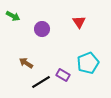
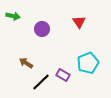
green arrow: rotated 16 degrees counterclockwise
black line: rotated 12 degrees counterclockwise
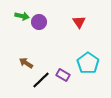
green arrow: moved 9 px right
purple circle: moved 3 px left, 7 px up
cyan pentagon: rotated 15 degrees counterclockwise
black line: moved 2 px up
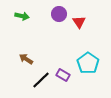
purple circle: moved 20 px right, 8 px up
brown arrow: moved 4 px up
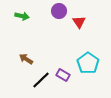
purple circle: moved 3 px up
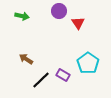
red triangle: moved 1 px left, 1 px down
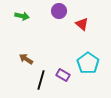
red triangle: moved 4 px right, 1 px down; rotated 16 degrees counterclockwise
black line: rotated 30 degrees counterclockwise
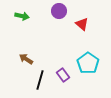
purple rectangle: rotated 24 degrees clockwise
black line: moved 1 px left
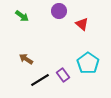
green arrow: rotated 24 degrees clockwise
black line: rotated 42 degrees clockwise
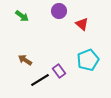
brown arrow: moved 1 px left, 1 px down
cyan pentagon: moved 3 px up; rotated 15 degrees clockwise
purple rectangle: moved 4 px left, 4 px up
